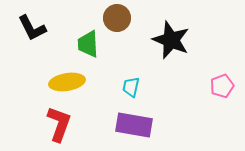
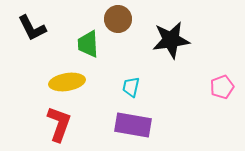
brown circle: moved 1 px right, 1 px down
black star: rotated 30 degrees counterclockwise
pink pentagon: moved 1 px down
purple rectangle: moved 1 px left
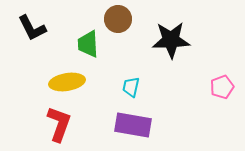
black star: rotated 6 degrees clockwise
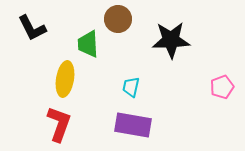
yellow ellipse: moved 2 px left, 3 px up; rotated 72 degrees counterclockwise
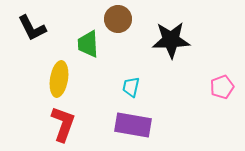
yellow ellipse: moved 6 px left
red L-shape: moved 4 px right
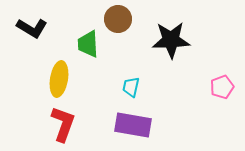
black L-shape: rotated 32 degrees counterclockwise
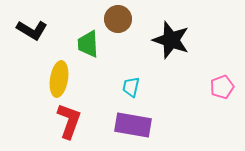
black L-shape: moved 2 px down
black star: rotated 21 degrees clockwise
red L-shape: moved 6 px right, 3 px up
